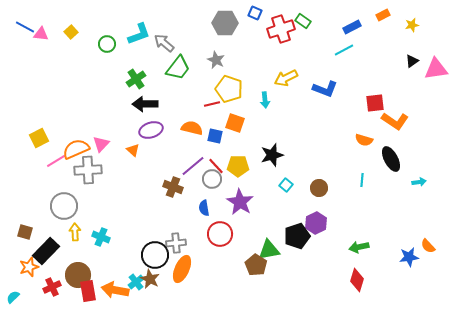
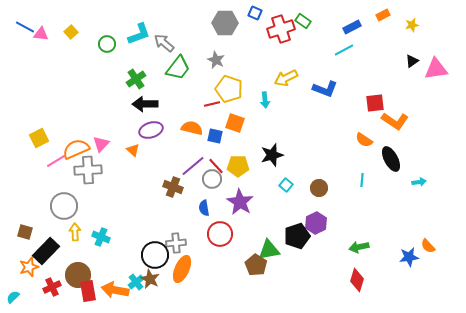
orange semicircle at (364, 140): rotated 18 degrees clockwise
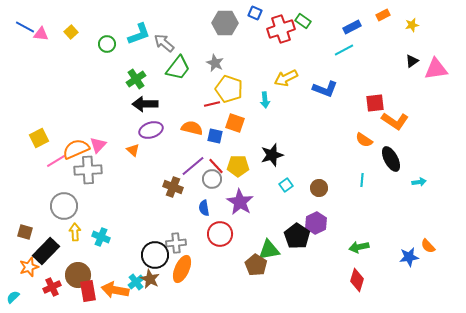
gray star at (216, 60): moved 1 px left, 3 px down
pink triangle at (101, 144): moved 3 px left, 1 px down
cyan square at (286, 185): rotated 16 degrees clockwise
black pentagon at (297, 236): rotated 20 degrees counterclockwise
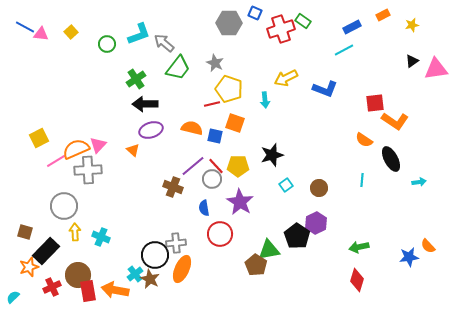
gray hexagon at (225, 23): moved 4 px right
cyan cross at (136, 282): moved 1 px left, 8 px up
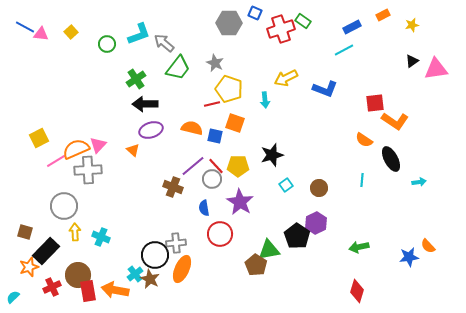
red diamond at (357, 280): moved 11 px down
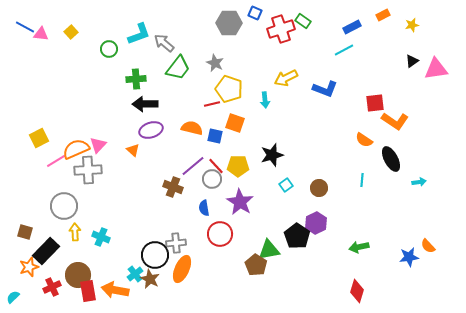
green circle at (107, 44): moved 2 px right, 5 px down
green cross at (136, 79): rotated 30 degrees clockwise
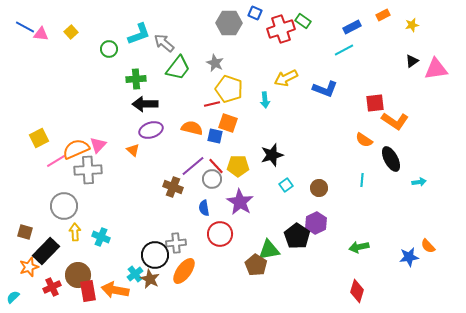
orange square at (235, 123): moved 7 px left
orange ellipse at (182, 269): moved 2 px right, 2 px down; rotated 12 degrees clockwise
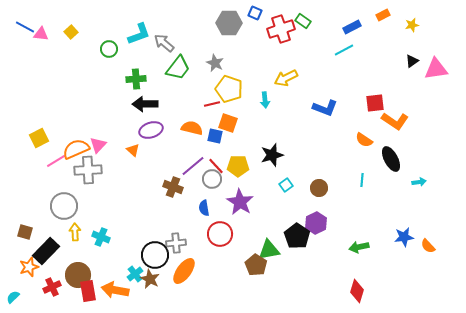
blue L-shape at (325, 89): moved 19 px down
blue star at (409, 257): moved 5 px left, 20 px up
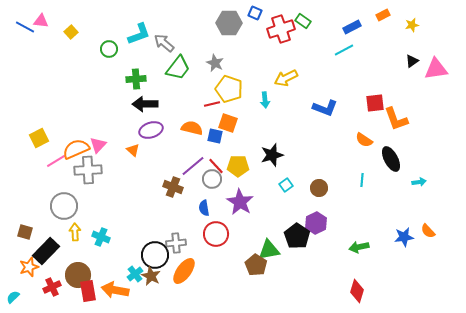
pink triangle at (41, 34): moved 13 px up
orange L-shape at (395, 121): moved 1 px right, 2 px up; rotated 36 degrees clockwise
red circle at (220, 234): moved 4 px left
orange semicircle at (428, 246): moved 15 px up
brown star at (150, 279): moved 1 px right, 3 px up
